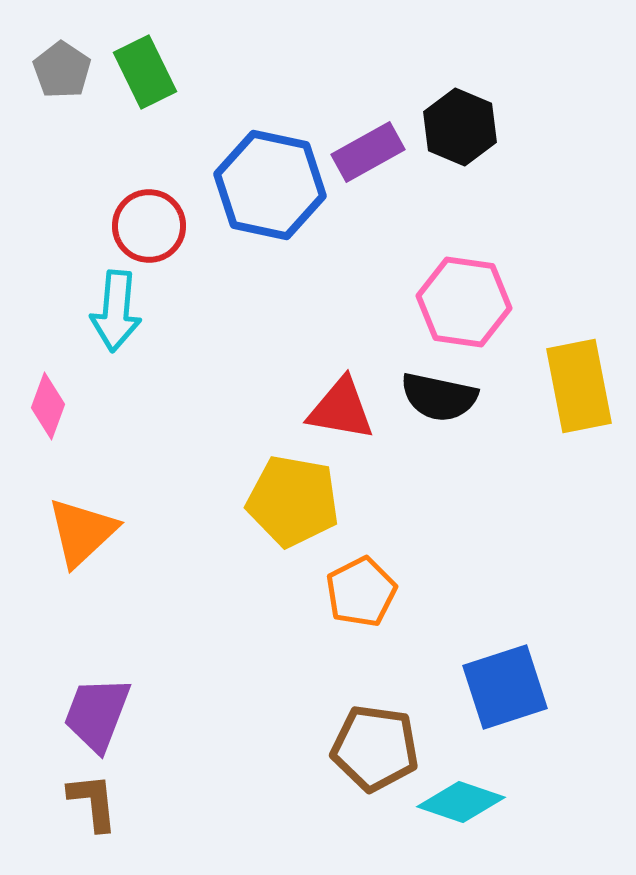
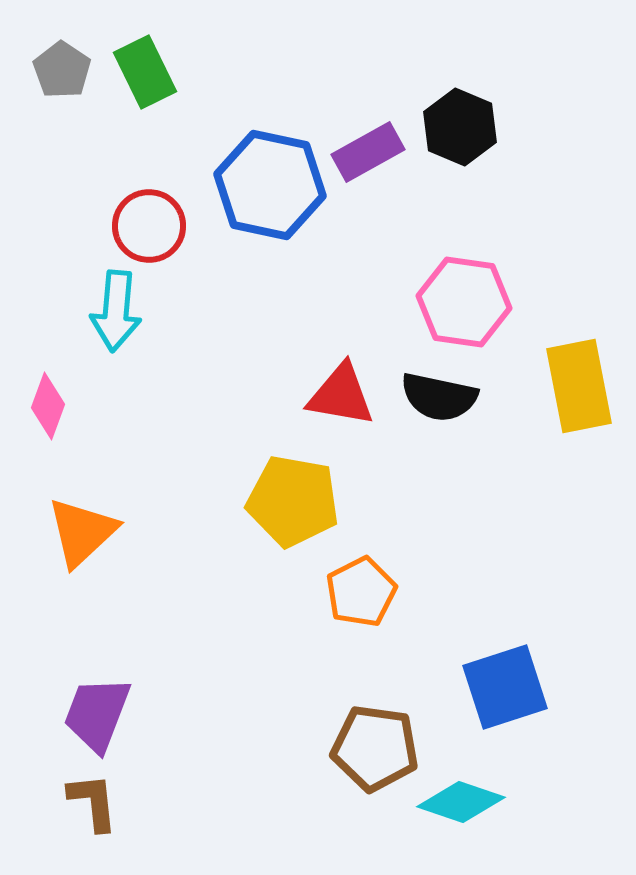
red triangle: moved 14 px up
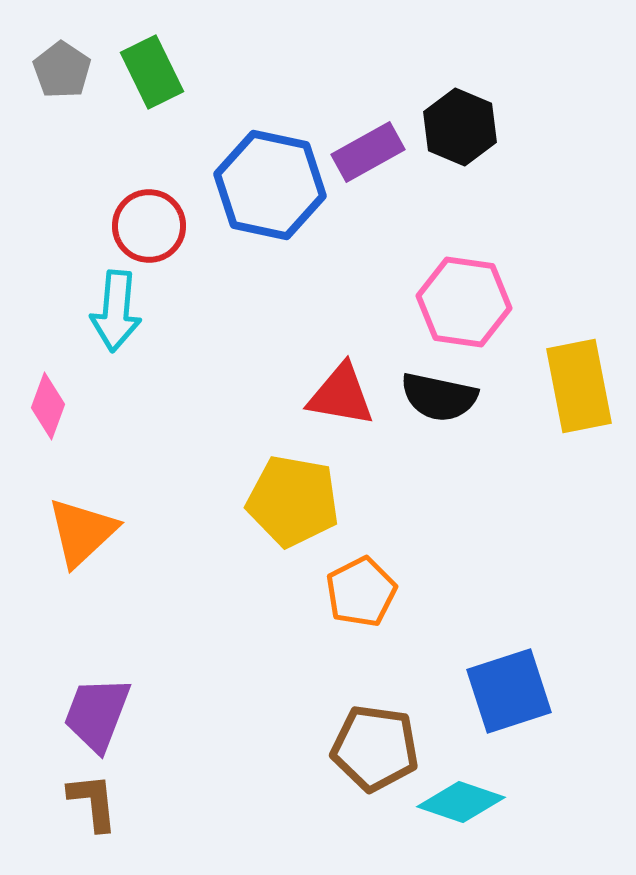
green rectangle: moved 7 px right
blue square: moved 4 px right, 4 px down
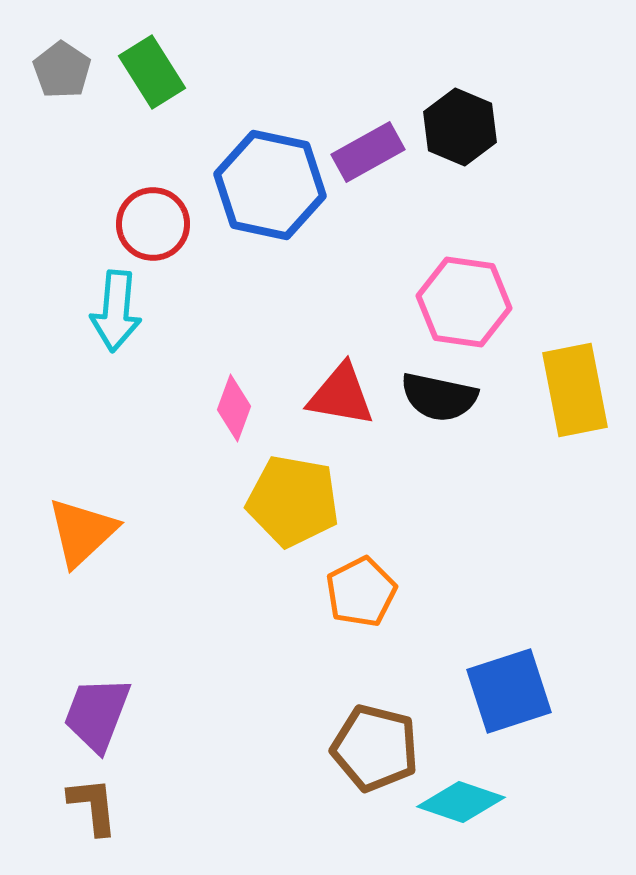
green rectangle: rotated 6 degrees counterclockwise
red circle: moved 4 px right, 2 px up
yellow rectangle: moved 4 px left, 4 px down
pink diamond: moved 186 px right, 2 px down
brown pentagon: rotated 6 degrees clockwise
brown L-shape: moved 4 px down
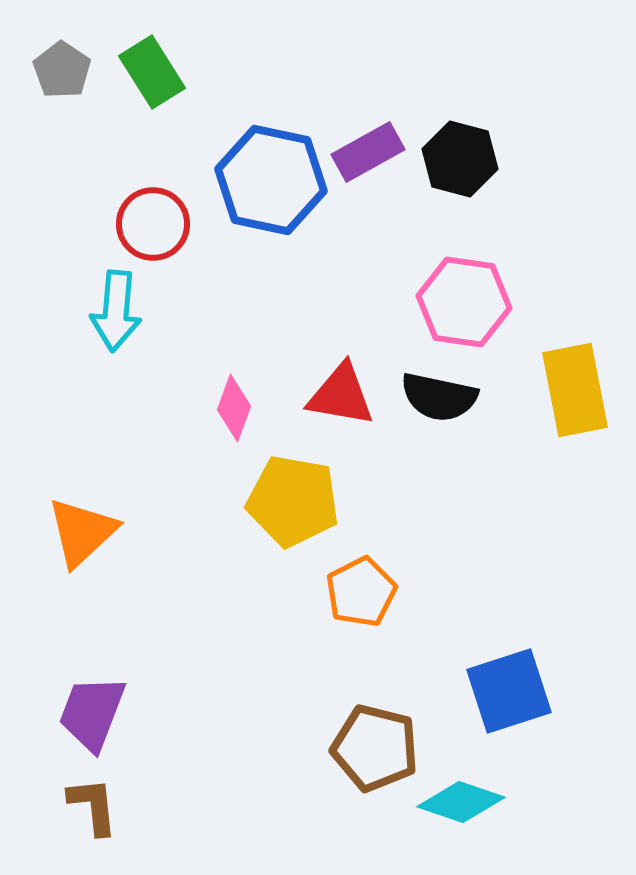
black hexagon: moved 32 px down; rotated 8 degrees counterclockwise
blue hexagon: moved 1 px right, 5 px up
purple trapezoid: moved 5 px left, 1 px up
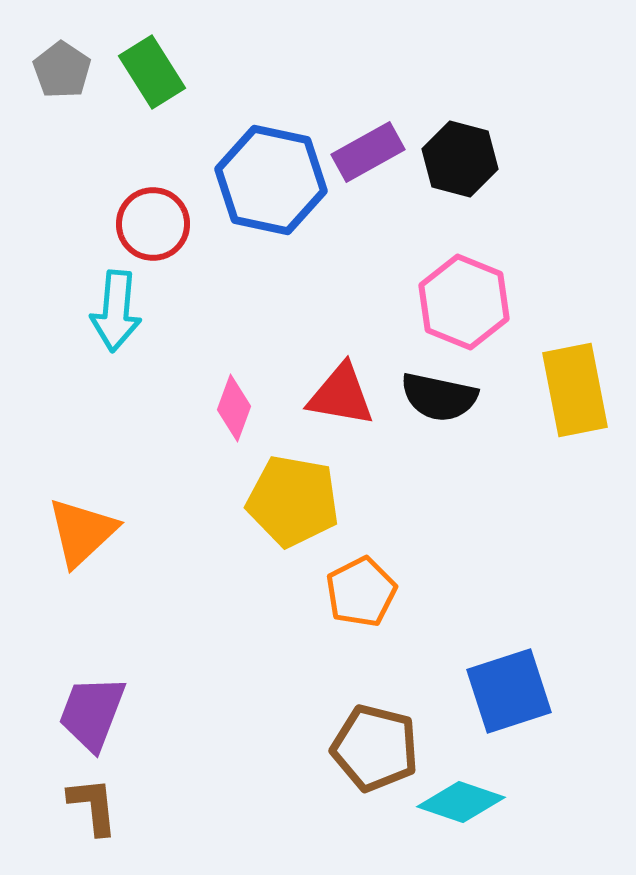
pink hexagon: rotated 14 degrees clockwise
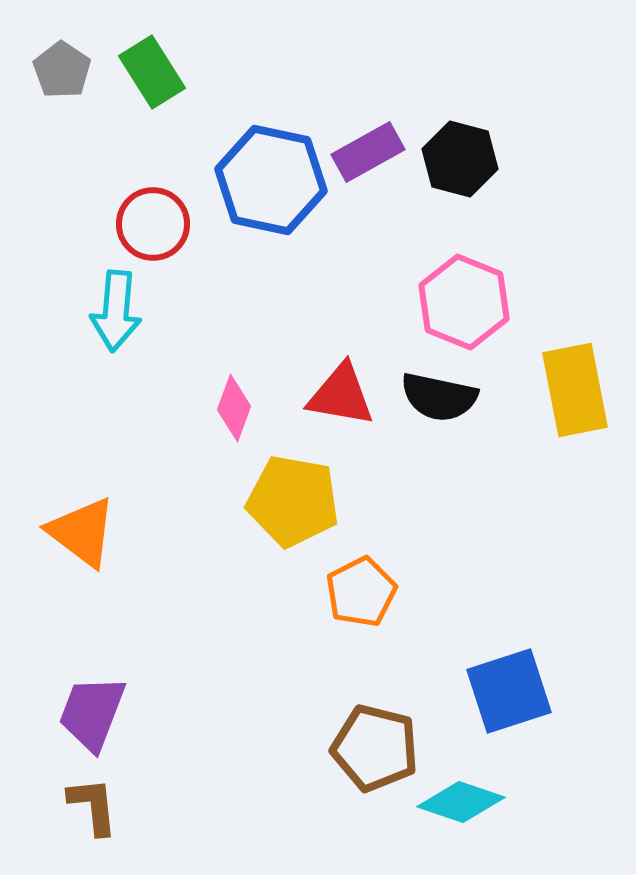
orange triangle: rotated 40 degrees counterclockwise
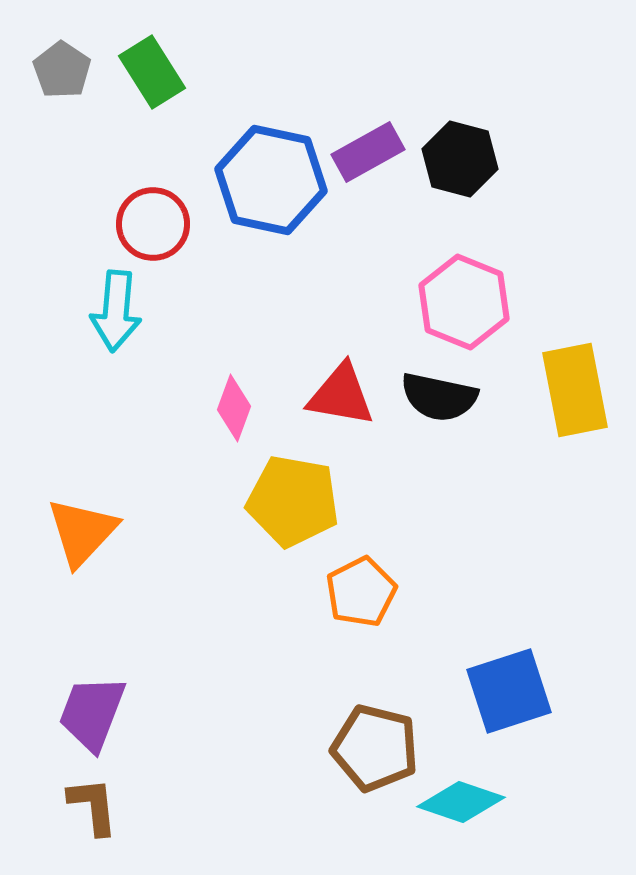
orange triangle: rotated 36 degrees clockwise
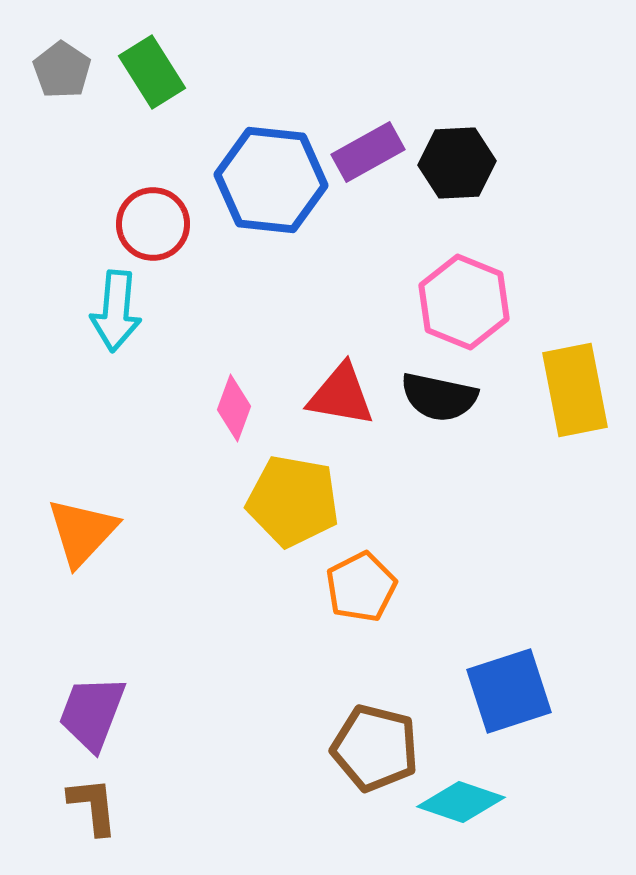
black hexagon: moved 3 px left, 4 px down; rotated 18 degrees counterclockwise
blue hexagon: rotated 6 degrees counterclockwise
orange pentagon: moved 5 px up
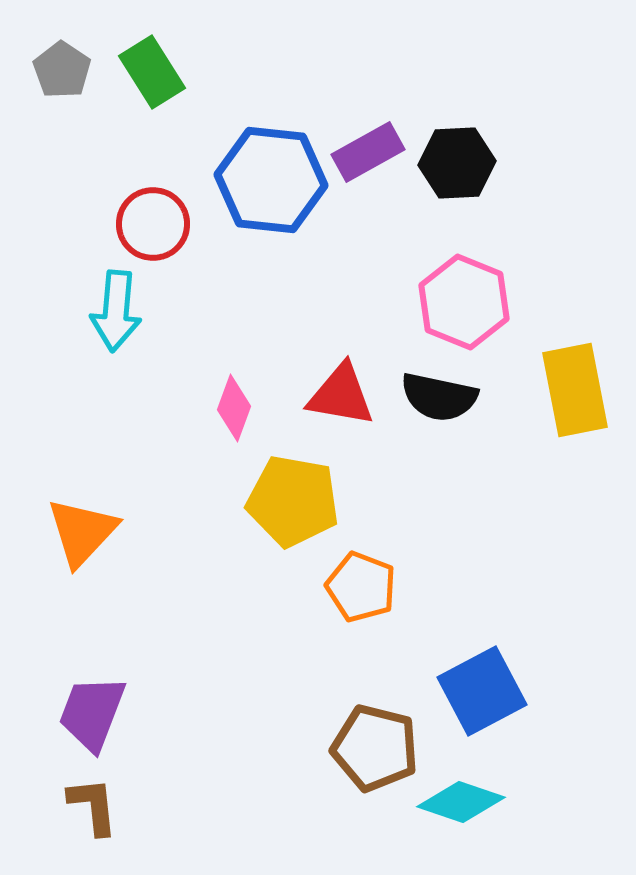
orange pentagon: rotated 24 degrees counterclockwise
blue square: moved 27 px left; rotated 10 degrees counterclockwise
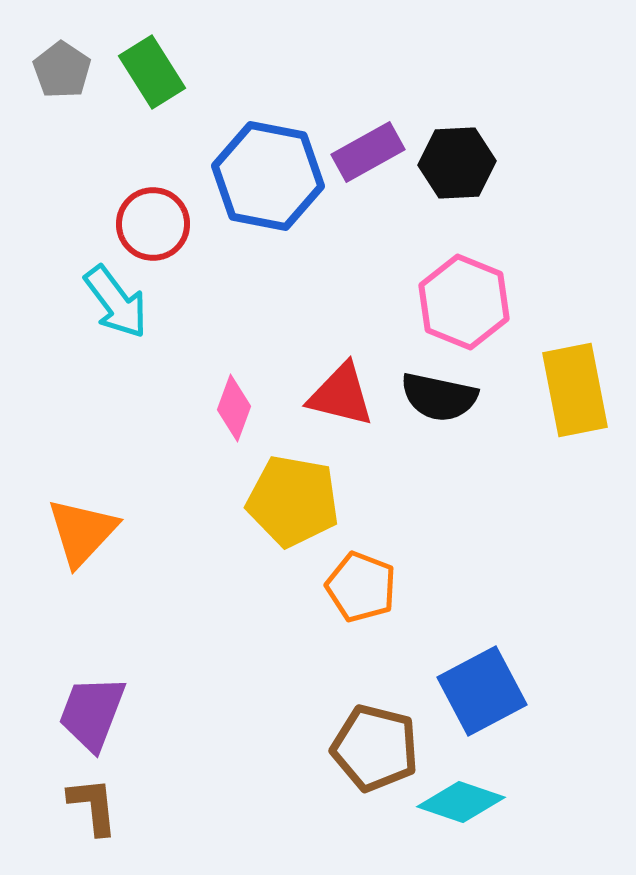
blue hexagon: moved 3 px left, 4 px up; rotated 5 degrees clockwise
cyan arrow: moved 9 px up; rotated 42 degrees counterclockwise
red triangle: rotated 4 degrees clockwise
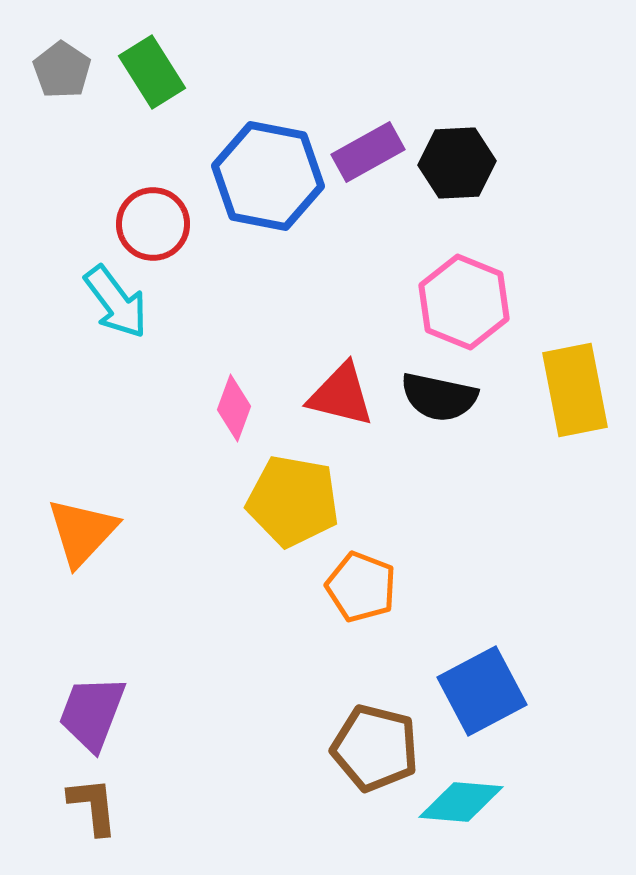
cyan diamond: rotated 14 degrees counterclockwise
